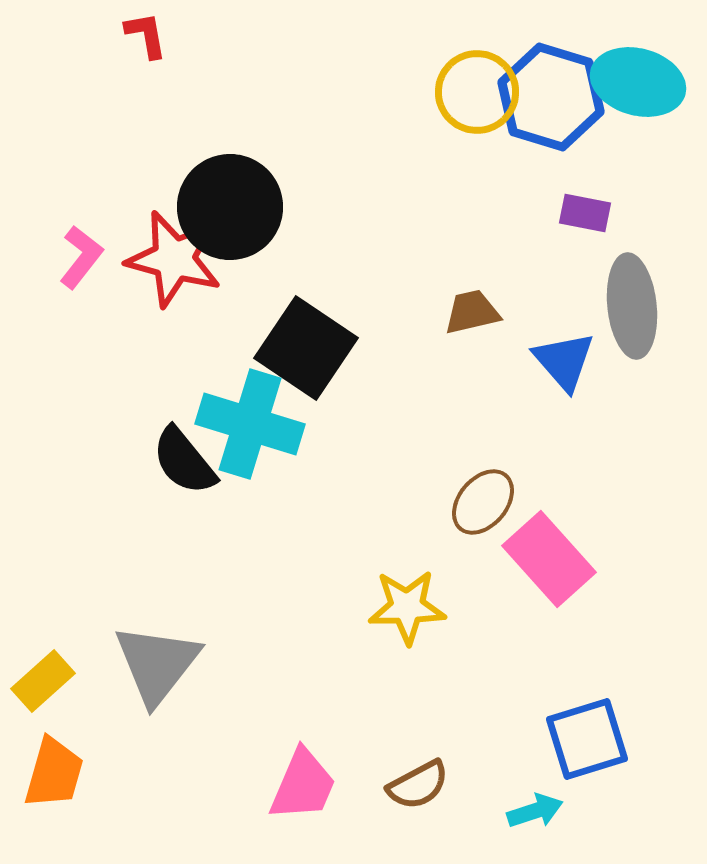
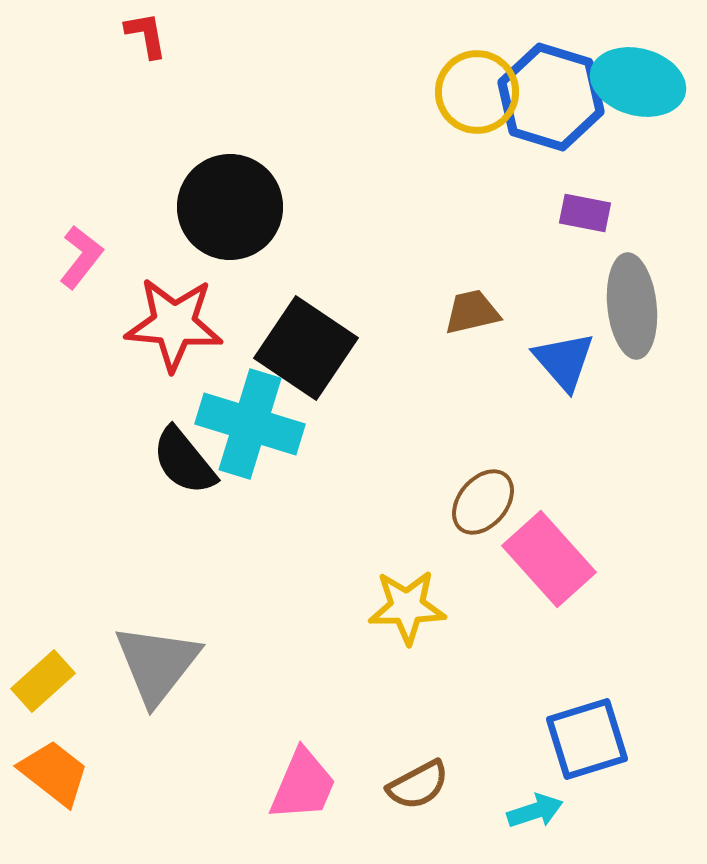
red star: moved 65 px down; rotated 10 degrees counterclockwise
orange trapezoid: rotated 68 degrees counterclockwise
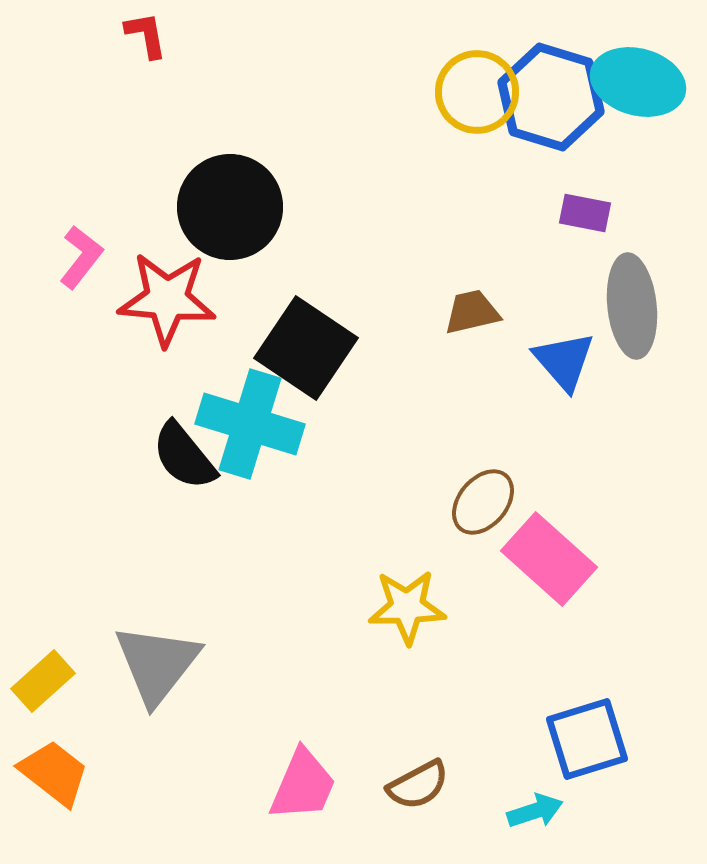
red star: moved 7 px left, 25 px up
black semicircle: moved 5 px up
pink rectangle: rotated 6 degrees counterclockwise
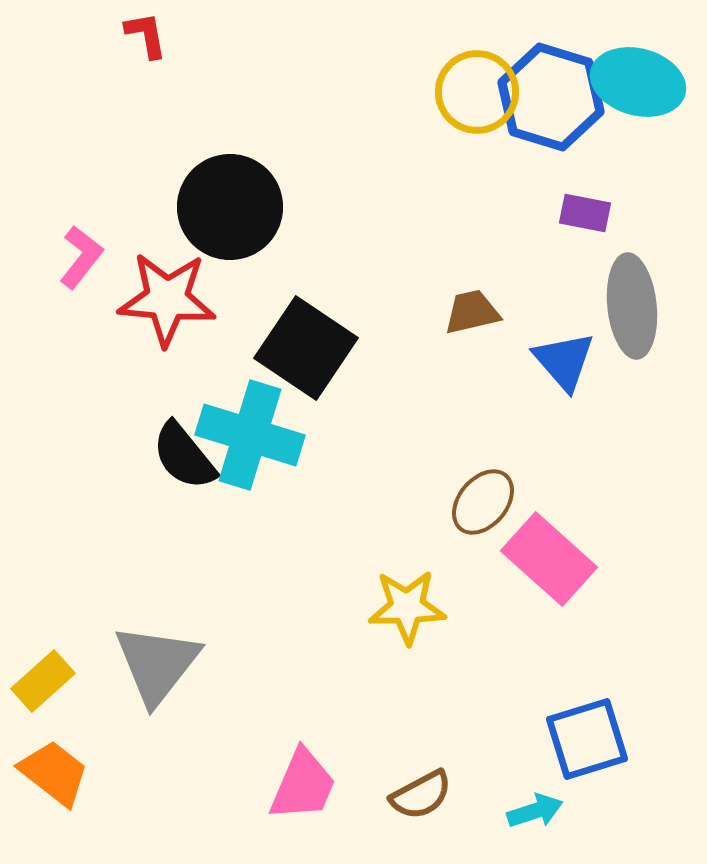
cyan cross: moved 11 px down
brown semicircle: moved 3 px right, 10 px down
